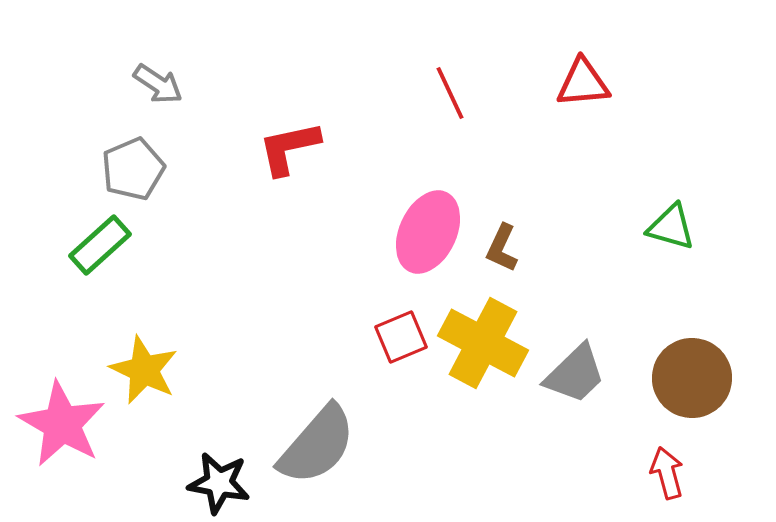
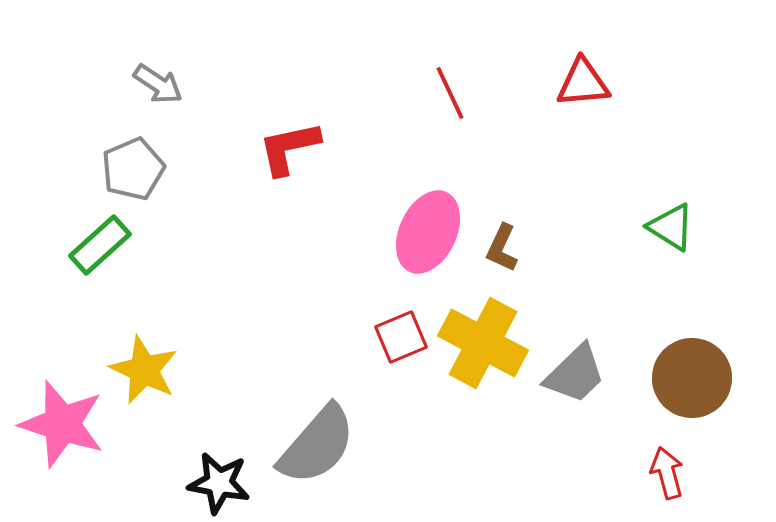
green triangle: rotated 16 degrees clockwise
pink star: rotated 12 degrees counterclockwise
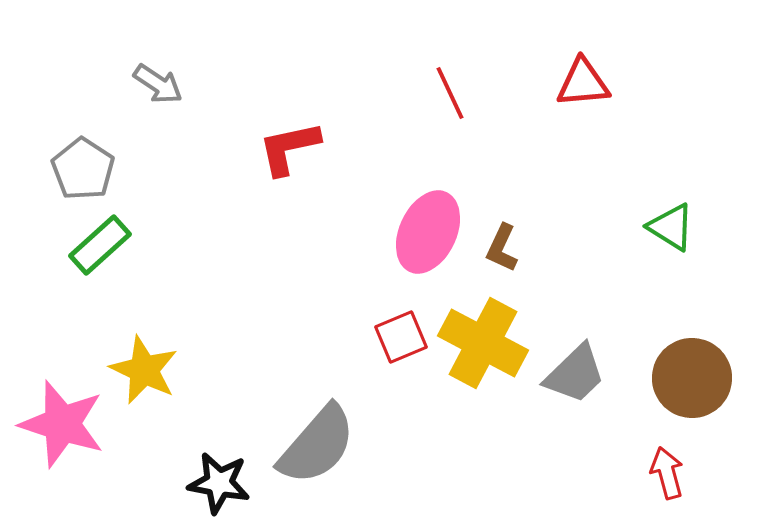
gray pentagon: moved 50 px left; rotated 16 degrees counterclockwise
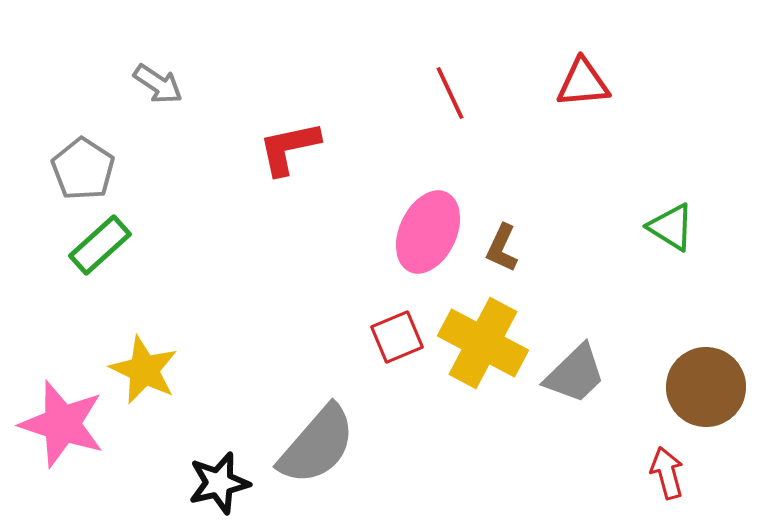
red square: moved 4 px left
brown circle: moved 14 px right, 9 px down
black star: rotated 24 degrees counterclockwise
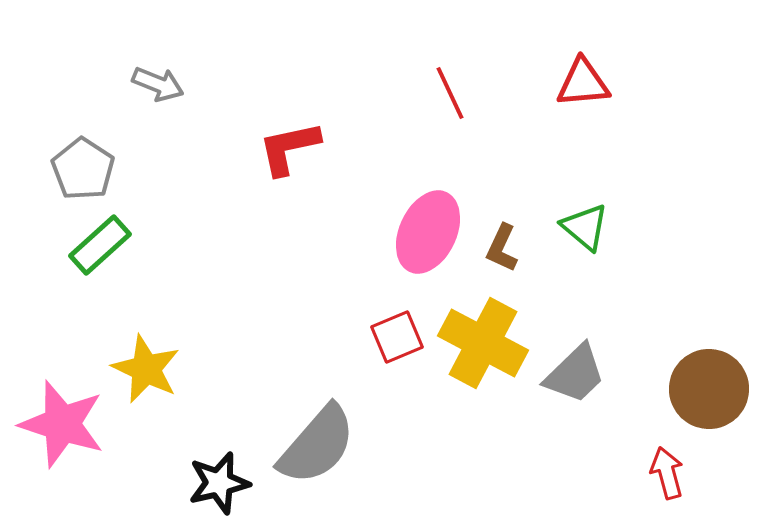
gray arrow: rotated 12 degrees counterclockwise
green triangle: moved 86 px left; rotated 8 degrees clockwise
yellow star: moved 2 px right, 1 px up
brown circle: moved 3 px right, 2 px down
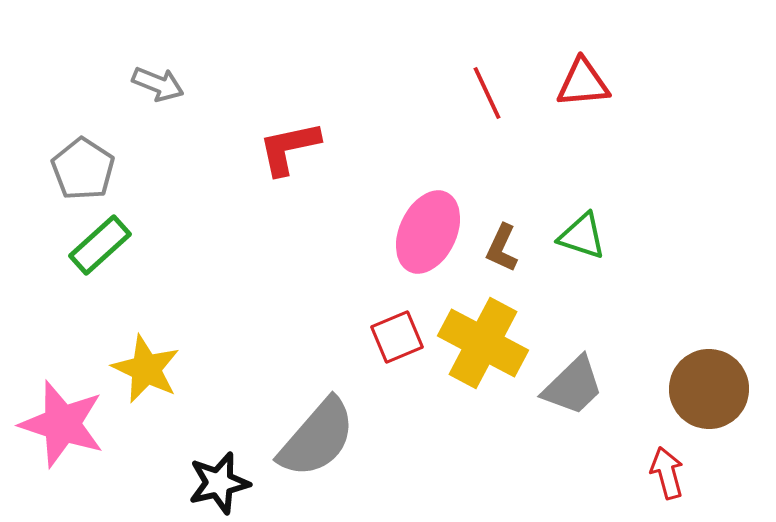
red line: moved 37 px right
green triangle: moved 3 px left, 9 px down; rotated 22 degrees counterclockwise
gray trapezoid: moved 2 px left, 12 px down
gray semicircle: moved 7 px up
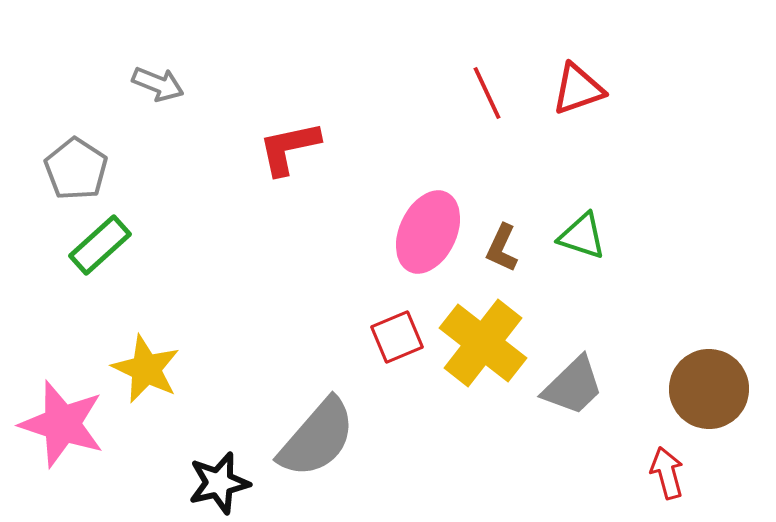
red triangle: moved 5 px left, 6 px down; rotated 14 degrees counterclockwise
gray pentagon: moved 7 px left
yellow cross: rotated 10 degrees clockwise
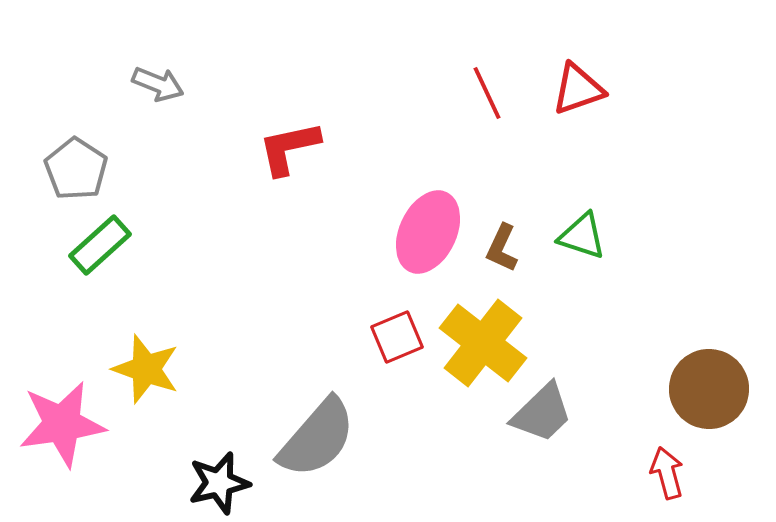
yellow star: rotated 6 degrees counterclockwise
gray trapezoid: moved 31 px left, 27 px down
pink star: rotated 26 degrees counterclockwise
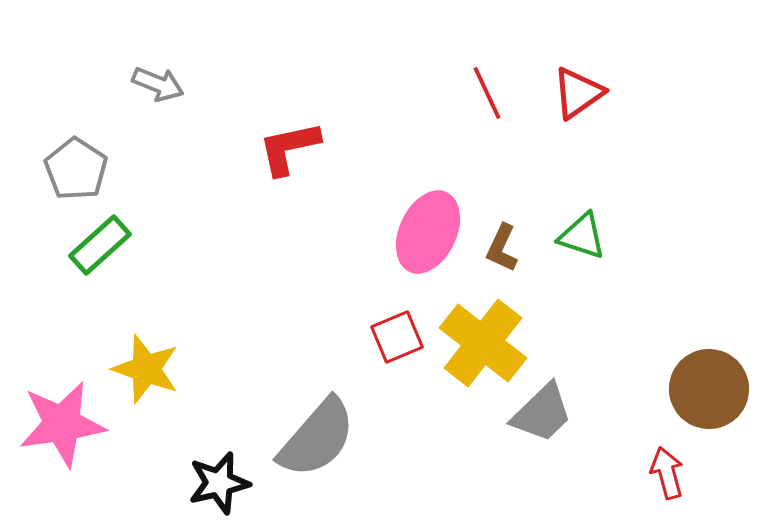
red triangle: moved 4 px down; rotated 16 degrees counterclockwise
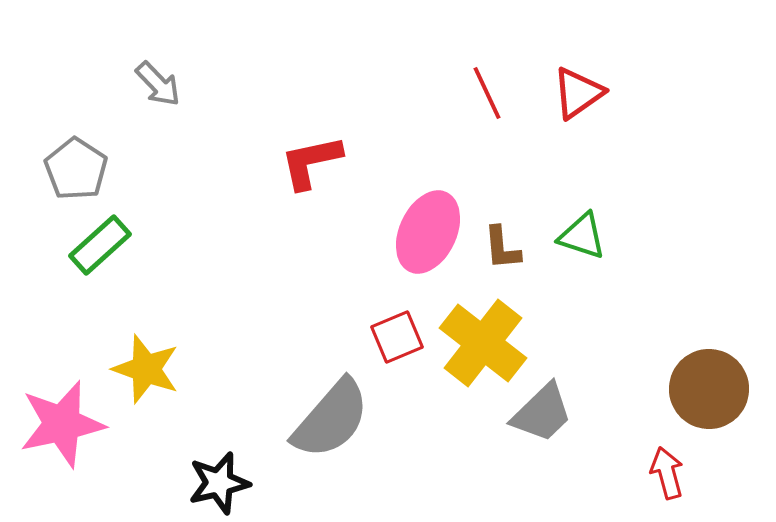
gray arrow: rotated 24 degrees clockwise
red L-shape: moved 22 px right, 14 px down
brown L-shape: rotated 30 degrees counterclockwise
pink star: rotated 4 degrees counterclockwise
gray semicircle: moved 14 px right, 19 px up
